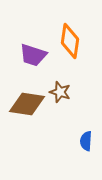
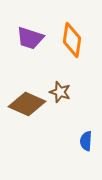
orange diamond: moved 2 px right, 1 px up
purple trapezoid: moved 3 px left, 17 px up
brown diamond: rotated 15 degrees clockwise
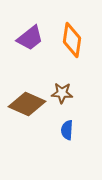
purple trapezoid: rotated 56 degrees counterclockwise
brown star: moved 2 px right, 1 px down; rotated 15 degrees counterclockwise
blue semicircle: moved 19 px left, 11 px up
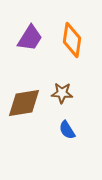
purple trapezoid: rotated 20 degrees counterclockwise
brown diamond: moved 3 px left, 1 px up; rotated 33 degrees counterclockwise
blue semicircle: rotated 36 degrees counterclockwise
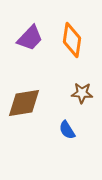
purple trapezoid: rotated 12 degrees clockwise
brown star: moved 20 px right
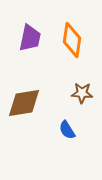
purple trapezoid: rotated 32 degrees counterclockwise
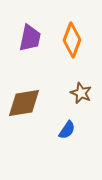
orange diamond: rotated 12 degrees clockwise
brown star: moved 1 px left; rotated 20 degrees clockwise
blue semicircle: rotated 114 degrees counterclockwise
